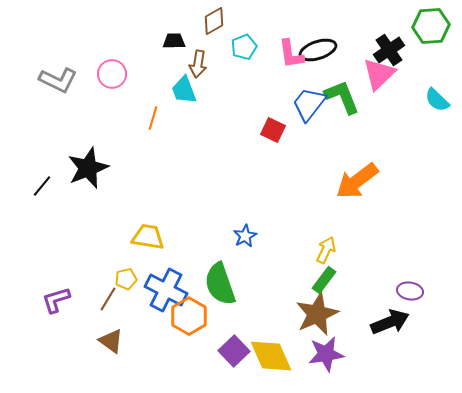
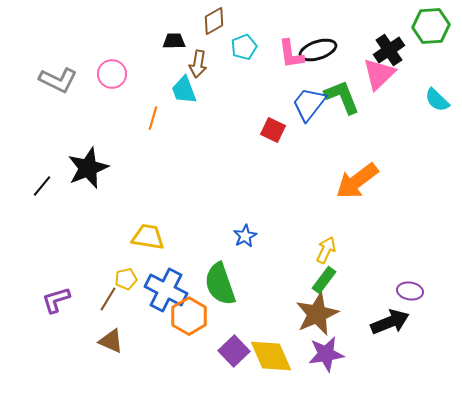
brown triangle: rotated 12 degrees counterclockwise
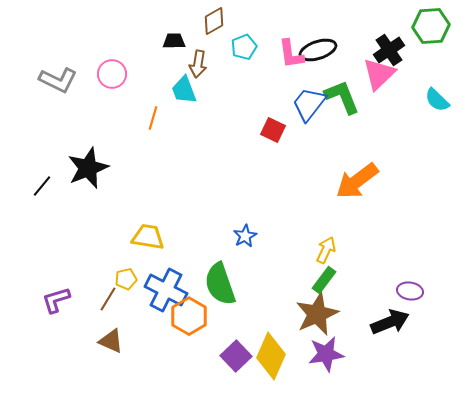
purple square: moved 2 px right, 5 px down
yellow diamond: rotated 48 degrees clockwise
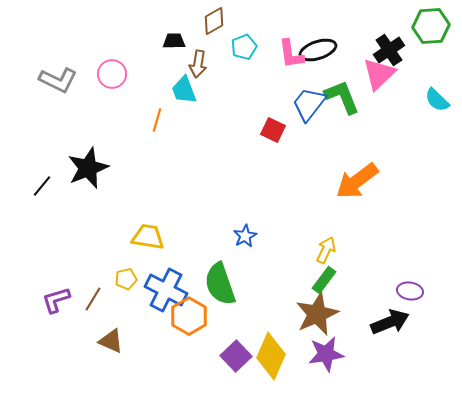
orange line: moved 4 px right, 2 px down
brown line: moved 15 px left
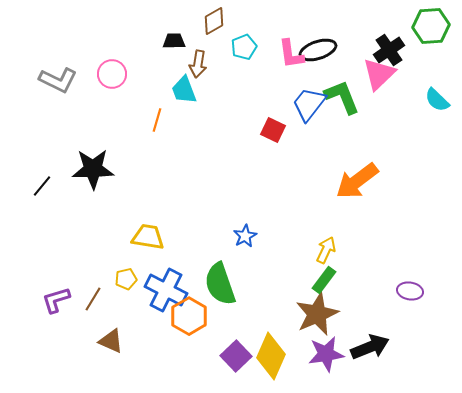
black star: moved 5 px right, 1 px down; rotated 21 degrees clockwise
black arrow: moved 20 px left, 25 px down
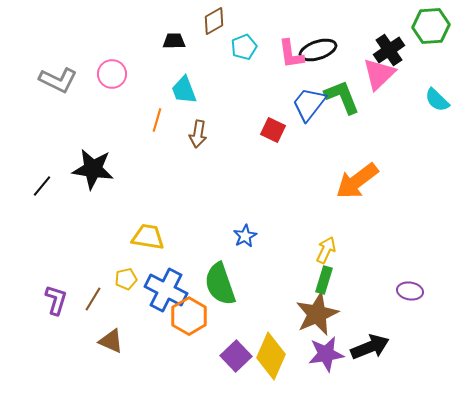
brown arrow: moved 70 px down
black star: rotated 9 degrees clockwise
green rectangle: rotated 20 degrees counterclockwise
purple L-shape: rotated 124 degrees clockwise
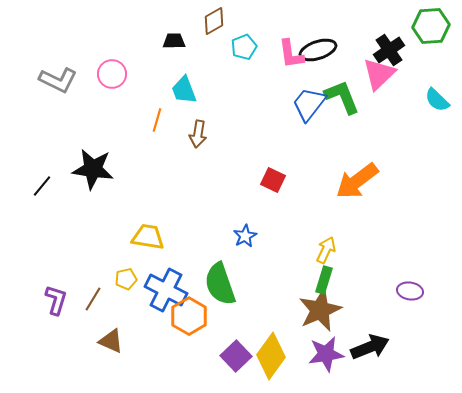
red square: moved 50 px down
brown star: moved 3 px right, 4 px up
yellow diamond: rotated 12 degrees clockwise
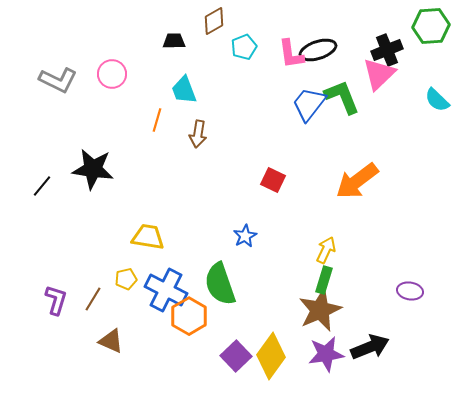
black cross: moved 2 px left; rotated 12 degrees clockwise
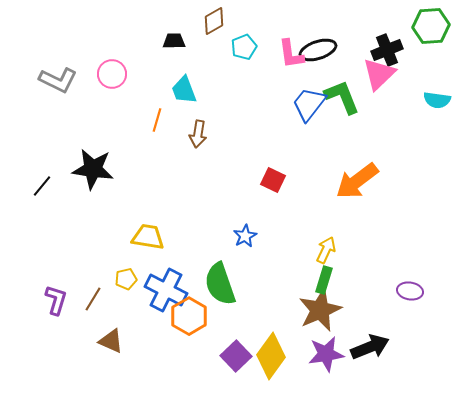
cyan semicircle: rotated 36 degrees counterclockwise
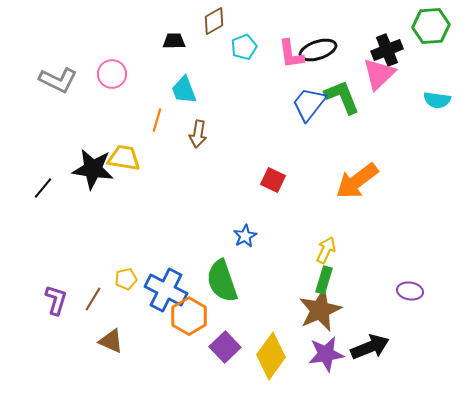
black line: moved 1 px right, 2 px down
yellow trapezoid: moved 24 px left, 79 px up
green semicircle: moved 2 px right, 3 px up
purple square: moved 11 px left, 9 px up
